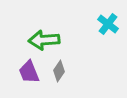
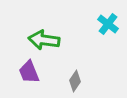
green arrow: rotated 12 degrees clockwise
gray diamond: moved 16 px right, 10 px down
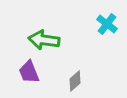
cyan cross: moved 1 px left
gray diamond: rotated 15 degrees clockwise
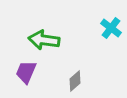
cyan cross: moved 4 px right, 4 px down
purple trapezoid: moved 3 px left; rotated 45 degrees clockwise
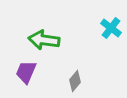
gray diamond: rotated 10 degrees counterclockwise
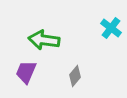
gray diamond: moved 5 px up
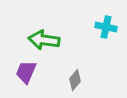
cyan cross: moved 5 px left, 1 px up; rotated 25 degrees counterclockwise
gray diamond: moved 4 px down
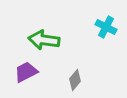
cyan cross: rotated 15 degrees clockwise
purple trapezoid: rotated 40 degrees clockwise
